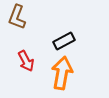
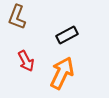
black rectangle: moved 3 px right, 6 px up
orange arrow: rotated 16 degrees clockwise
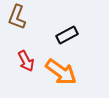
orange arrow: moved 1 px left, 1 px up; rotated 100 degrees clockwise
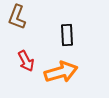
black rectangle: rotated 65 degrees counterclockwise
orange arrow: rotated 52 degrees counterclockwise
